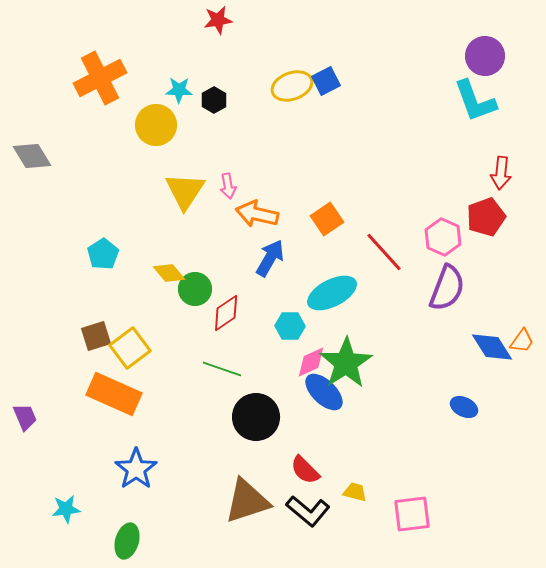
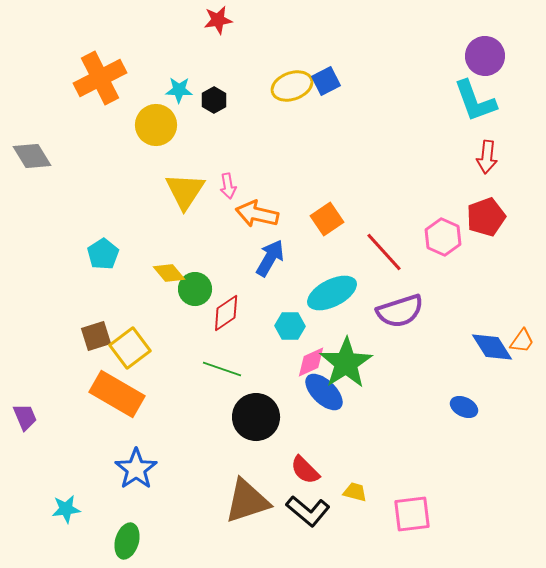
red arrow at (501, 173): moved 14 px left, 16 px up
purple semicircle at (447, 288): moved 47 px left, 23 px down; rotated 51 degrees clockwise
orange rectangle at (114, 394): moved 3 px right; rotated 6 degrees clockwise
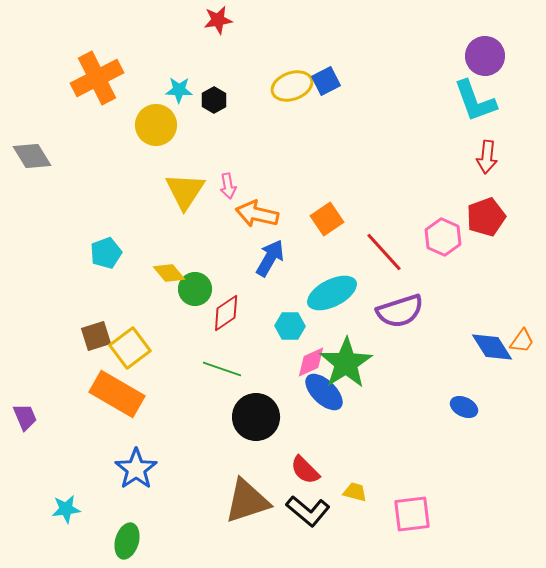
orange cross at (100, 78): moved 3 px left
cyan pentagon at (103, 254): moved 3 px right, 1 px up; rotated 12 degrees clockwise
